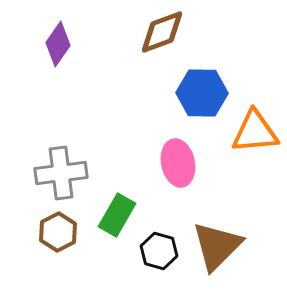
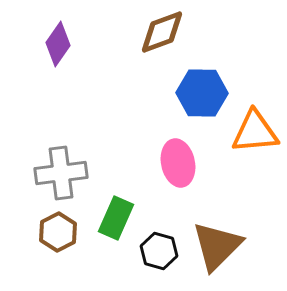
green rectangle: moved 1 px left, 3 px down; rotated 6 degrees counterclockwise
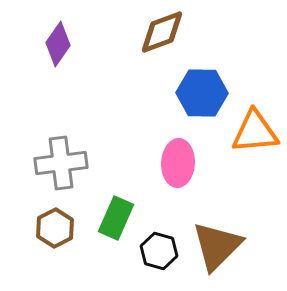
pink ellipse: rotated 15 degrees clockwise
gray cross: moved 10 px up
brown hexagon: moved 3 px left, 4 px up
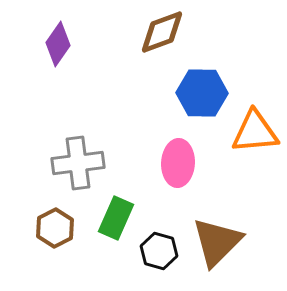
gray cross: moved 17 px right
brown triangle: moved 4 px up
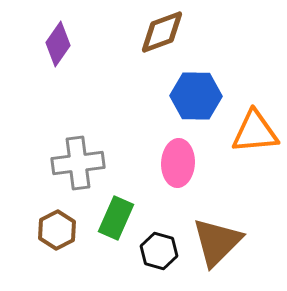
blue hexagon: moved 6 px left, 3 px down
brown hexagon: moved 2 px right, 2 px down
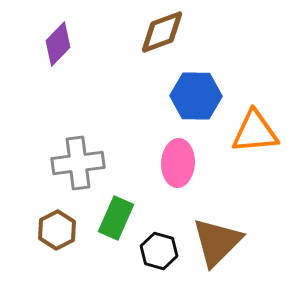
purple diamond: rotated 9 degrees clockwise
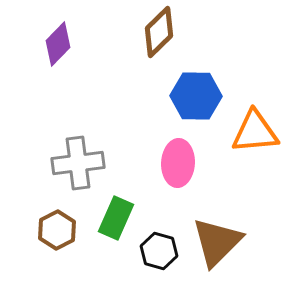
brown diamond: moved 3 px left; rotated 24 degrees counterclockwise
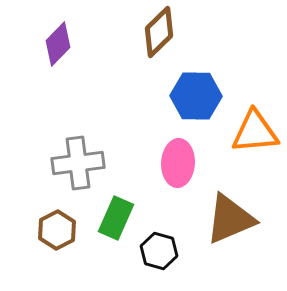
brown triangle: moved 13 px right, 23 px up; rotated 22 degrees clockwise
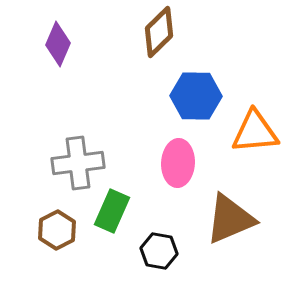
purple diamond: rotated 21 degrees counterclockwise
green rectangle: moved 4 px left, 7 px up
black hexagon: rotated 6 degrees counterclockwise
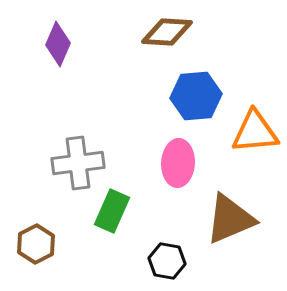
brown diamond: moved 8 px right; rotated 48 degrees clockwise
blue hexagon: rotated 6 degrees counterclockwise
brown hexagon: moved 21 px left, 14 px down
black hexagon: moved 8 px right, 10 px down
